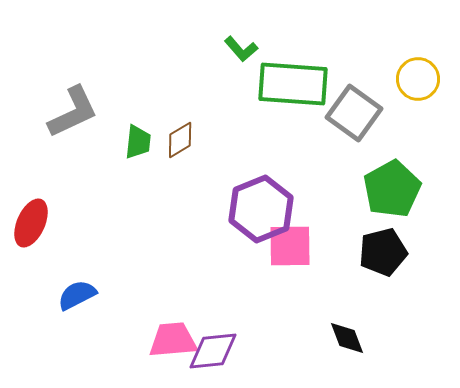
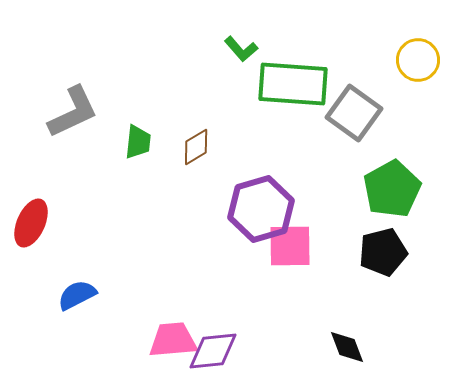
yellow circle: moved 19 px up
brown diamond: moved 16 px right, 7 px down
purple hexagon: rotated 6 degrees clockwise
black diamond: moved 9 px down
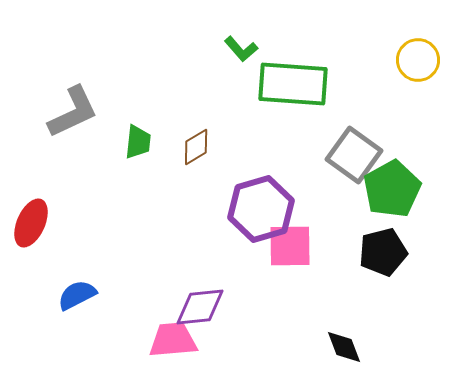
gray square: moved 42 px down
black diamond: moved 3 px left
purple diamond: moved 13 px left, 44 px up
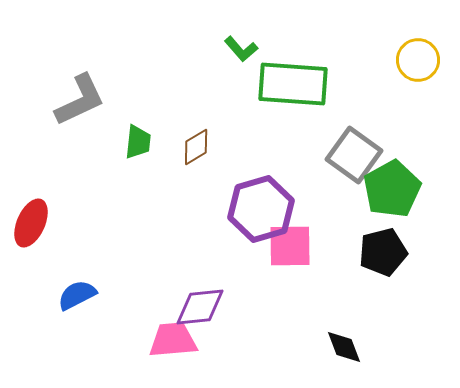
gray L-shape: moved 7 px right, 12 px up
